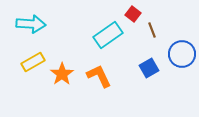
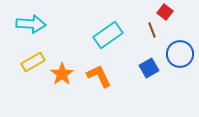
red square: moved 32 px right, 2 px up
blue circle: moved 2 px left
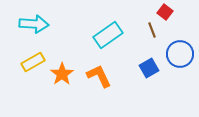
cyan arrow: moved 3 px right
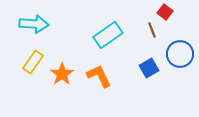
yellow rectangle: rotated 25 degrees counterclockwise
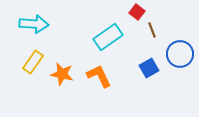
red square: moved 28 px left
cyan rectangle: moved 2 px down
orange star: rotated 25 degrees counterclockwise
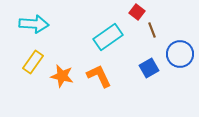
orange star: moved 2 px down
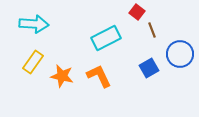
cyan rectangle: moved 2 px left, 1 px down; rotated 8 degrees clockwise
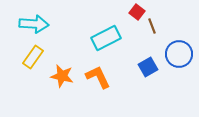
brown line: moved 4 px up
blue circle: moved 1 px left
yellow rectangle: moved 5 px up
blue square: moved 1 px left, 1 px up
orange L-shape: moved 1 px left, 1 px down
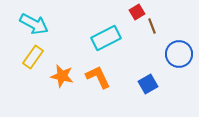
red square: rotated 21 degrees clockwise
cyan arrow: rotated 24 degrees clockwise
blue square: moved 17 px down
